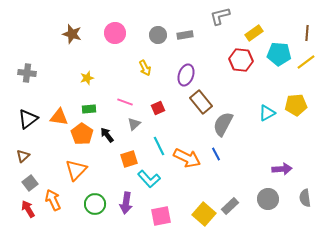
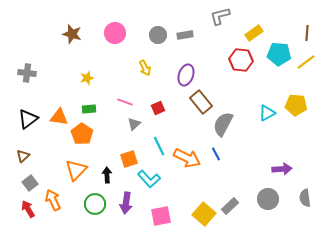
yellow pentagon at (296, 105): rotated 10 degrees clockwise
black arrow at (107, 135): moved 40 px down; rotated 35 degrees clockwise
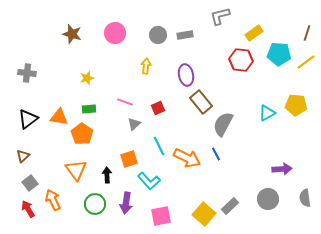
brown line at (307, 33): rotated 14 degrees clockwise
yellow arrow at (145, 68): moved 1 px right, 2 px up; rotated 147 degrees counterclockwise
purple ellipse at (186, 75): rotated 30 degrees counterclockwise
orange triangle at (76, 170): rotated 20 degrees counterclockwise
cyan L-shape at (149, 179): moved 2 px down
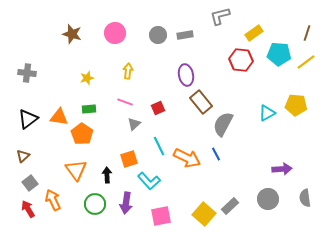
yellow arrow at (146, 66): moved 18 px left, 5 px down
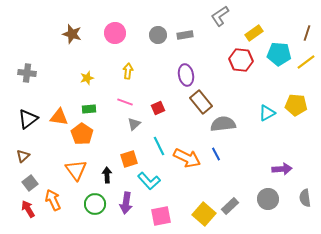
gray L-shape at (220, 16): rotated 20 degrees counterclockwise
gray semicircle at (223, 124): rotated 55 degrees clockwise
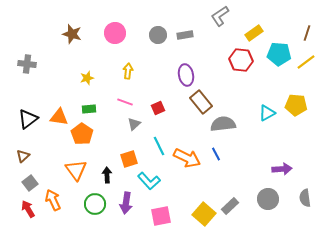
gray cross at (27, 73): moved 9 px up
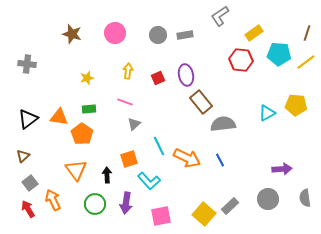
red square at (158, 108): moved 30 px up
blue line at (216, 154): moved 4 px right, 6 px down
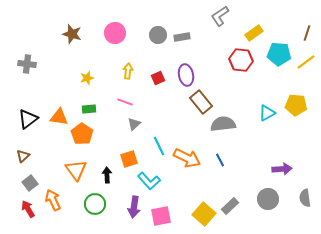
gray rectangle at (185, 35): moved 3 px left, 2 px down
purple arrow at (126, 203): moved 8 px right, 4 px down
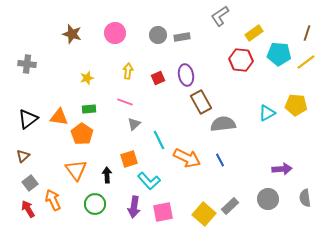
brown rectangle at (201, 102): rotated 10 degrees clockwise
cyan line at (159, 146): moved 6 px up
pink square at (161, 216): moved 2 px right, 4 px up
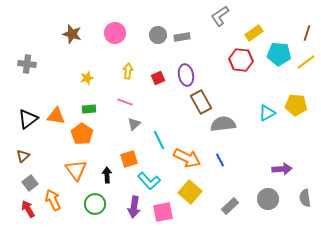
orange triangle at (59, 117): moved 3 px left, 1 px up
yellow square at (204, 214): moved 14 px left, 22 px up
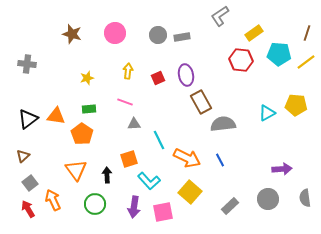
gray triangle at (134, 124): rotated 40 degrees clockwise
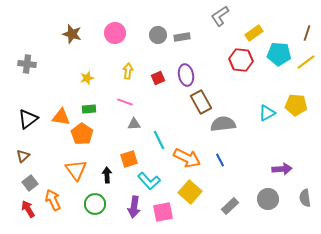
orange triangle at (56, 116): moved 5 px right, 1 px down
